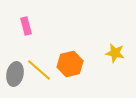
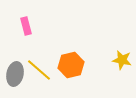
yellow star: moved 7 px right, 7 px down
orange hexagon: moved 1 px right, 1 px down
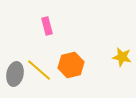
pink rectangle: moved 21 px right
yellow star: moved 3 px up
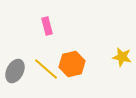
orange hexagon: moved 1 px right, 1 px up
yellow line: moved 7 px right, 1 px up
gray ellipse: moved 3 px up; rotated 15 degrees clockwise
